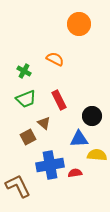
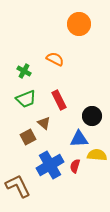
blue cross: rotated 20 degrees counterclockwise
red semicircle: moved 7 px up; rotated 64 degrees counterclockwise
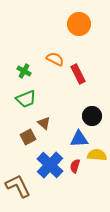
red rectangle: moved 19 px right, 26 px up
blue cross: rotated 16 degrees counterclockwise
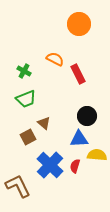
black circle: moved 5 px left
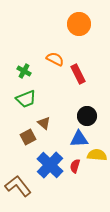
brown L-shape: rotated 12 degrees counterclockwise
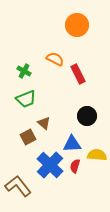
orange circle: moved 2 px left, 1 px down
blue triangle: moved 7 px left, 5 px down
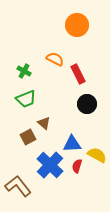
black circle: moved 12 px up
yellow semicircle: rotated 24 degrees clockwise
red semicircle: moved 2 px right
